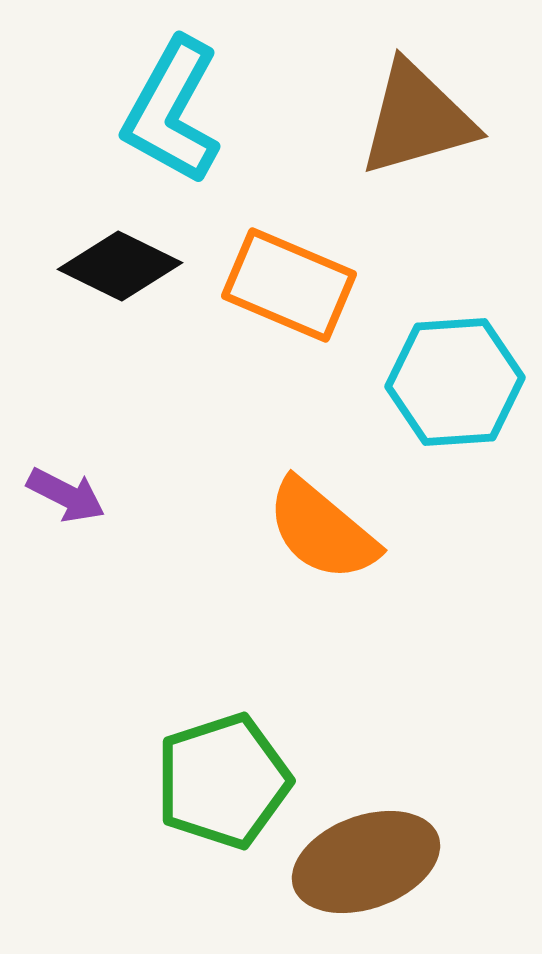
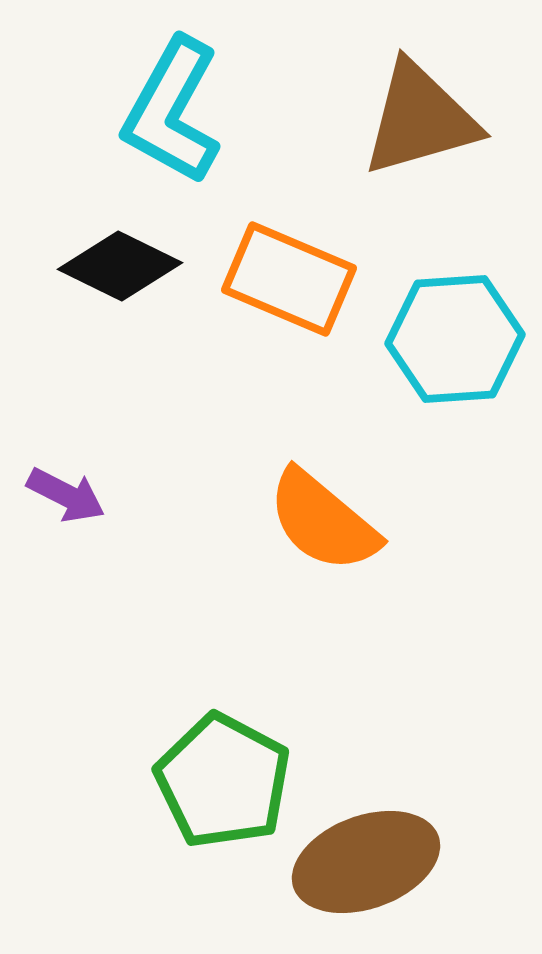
brown triangle: moved 3 px right
orange rectangle: moved 6 px up
cyan hexagon: moved 43 px up
orange semicircle: moved 1 px right, 9 px up
green pentagon: rotated 26 degrees counterclockwise
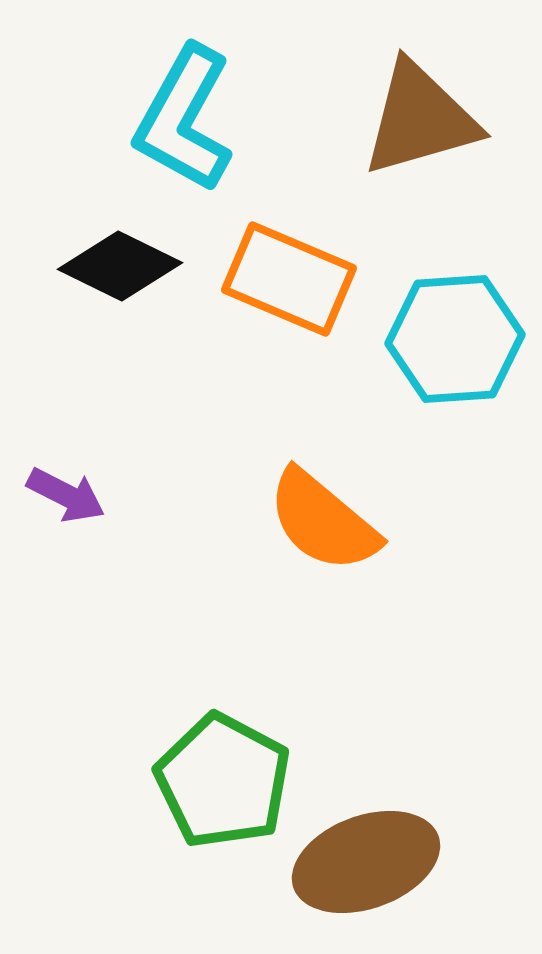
cyan L-shape: moved 12 px right, 8 px down
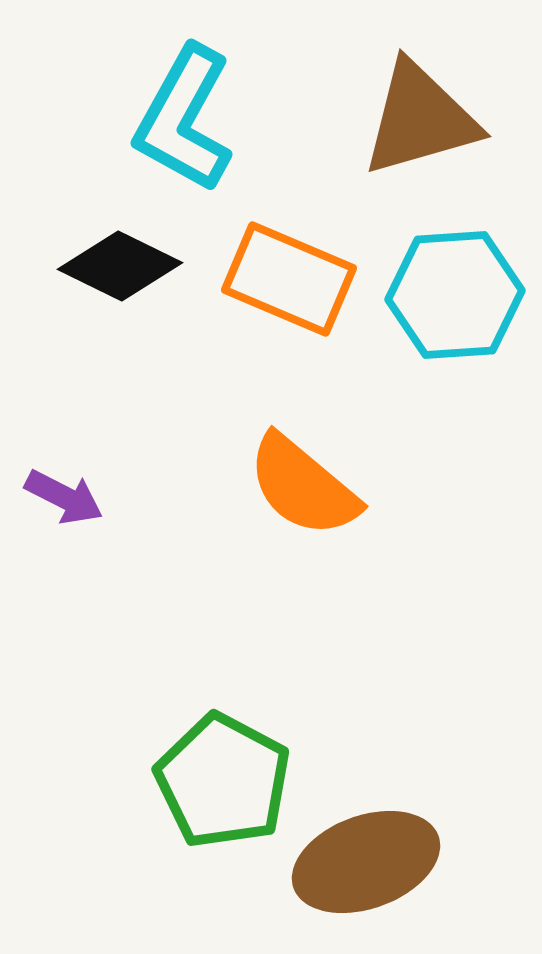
cyan hexagon: moved 44 px up
purple arrow: moved 2 px left, 2 px down
orange semicircle: moved 20 px left, 35 px up
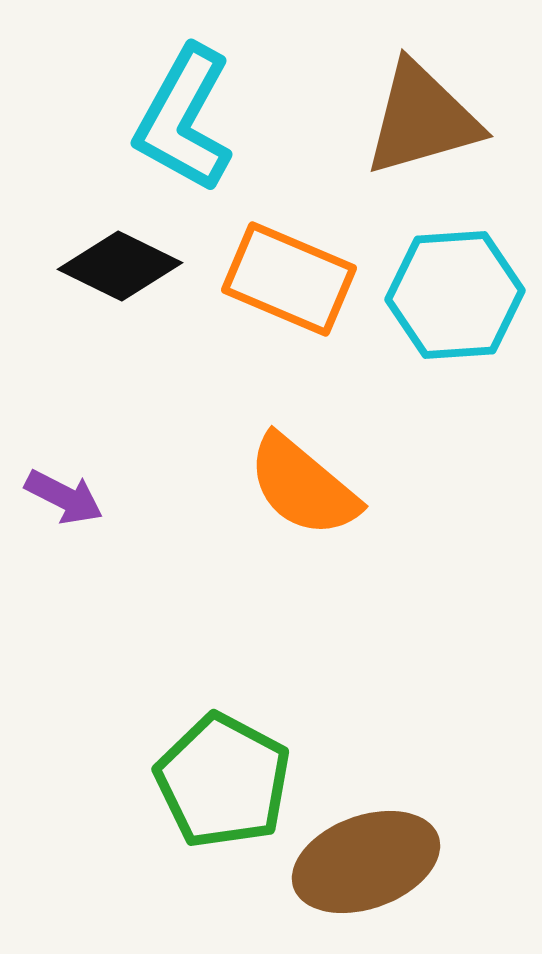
brown triangle: moved 2 px right
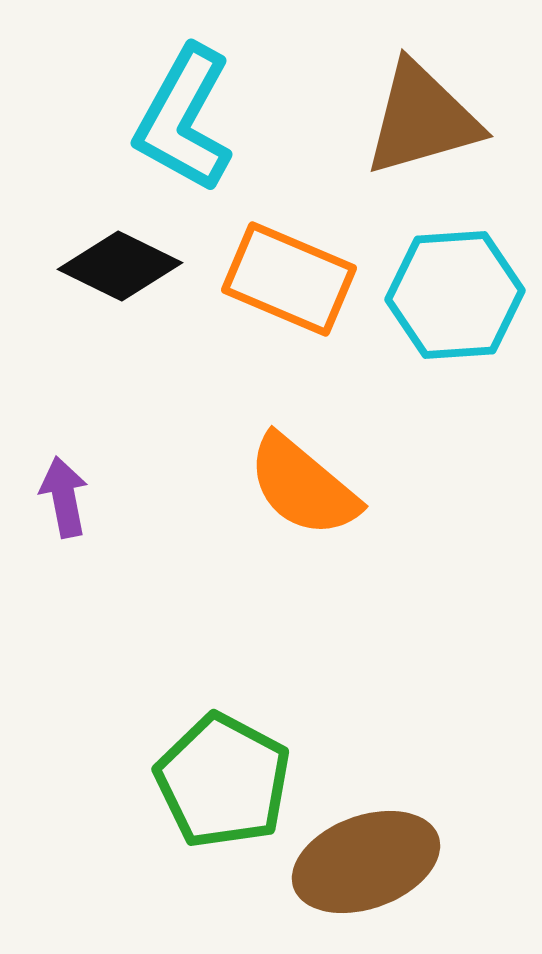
purple arrow: rotated 128 degrees counterclockwise
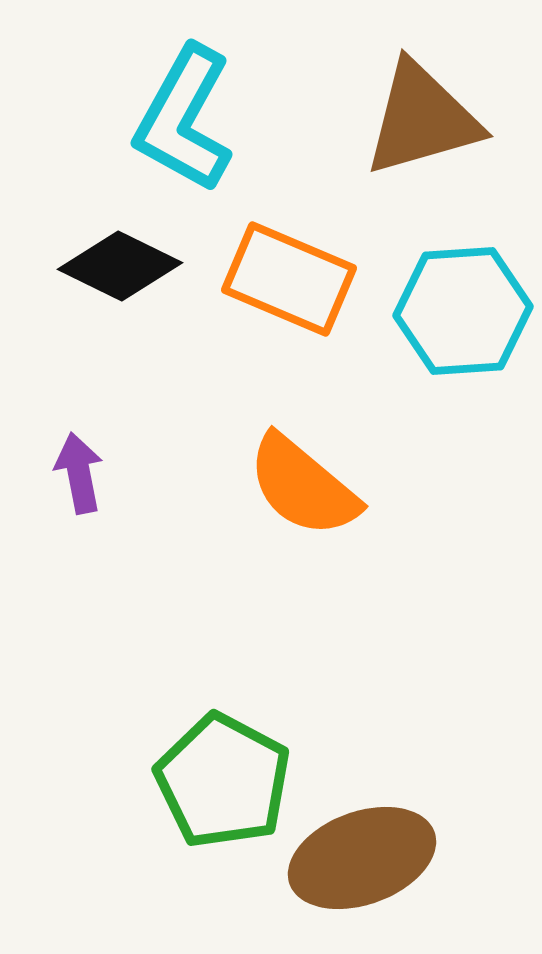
cyan hexagon: moved 8 px right, 16 px down
purple arrow: moved 15 px right, 24 px up
brown ellipse: moved 4 px left, 4 px up
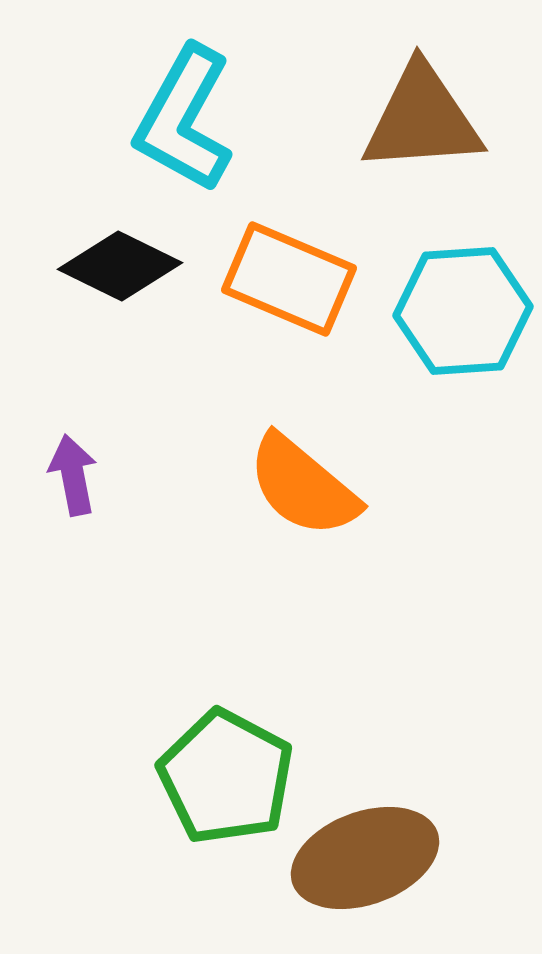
brown triangle: rotated 12 degrees clockwise
purple arrow: moved 6 px left, 2 px down
green pentagon: moved 3 px right, 4 px up
brown ellipse: moved 3 px right
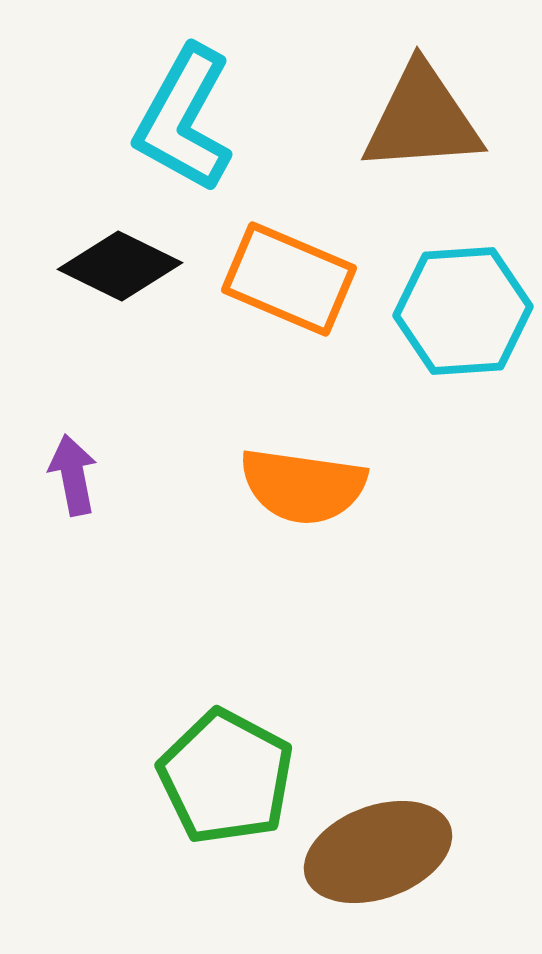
orange semicircle: rotated 32 degrees counterclockwise
brown ellipse: moved 13 px right, 6 px up
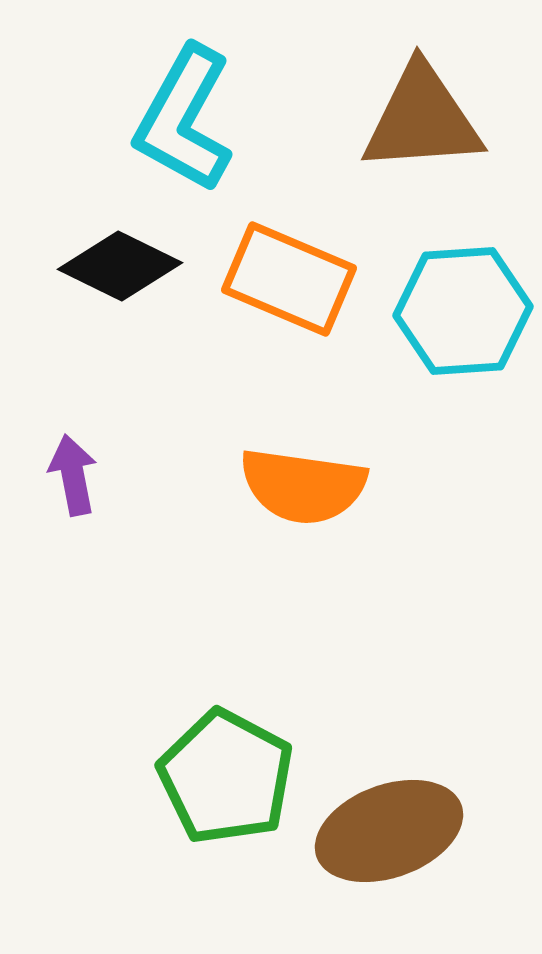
brown ellipse: moved 11 px right, 21 px up
